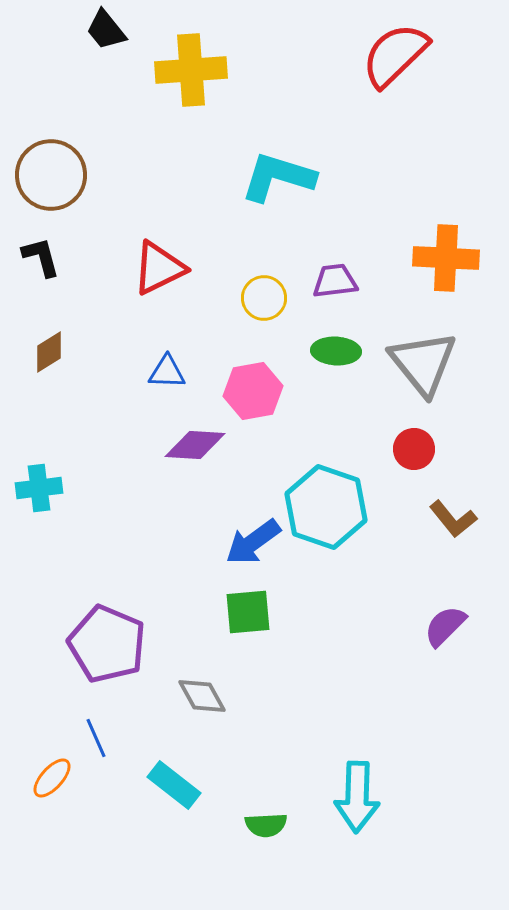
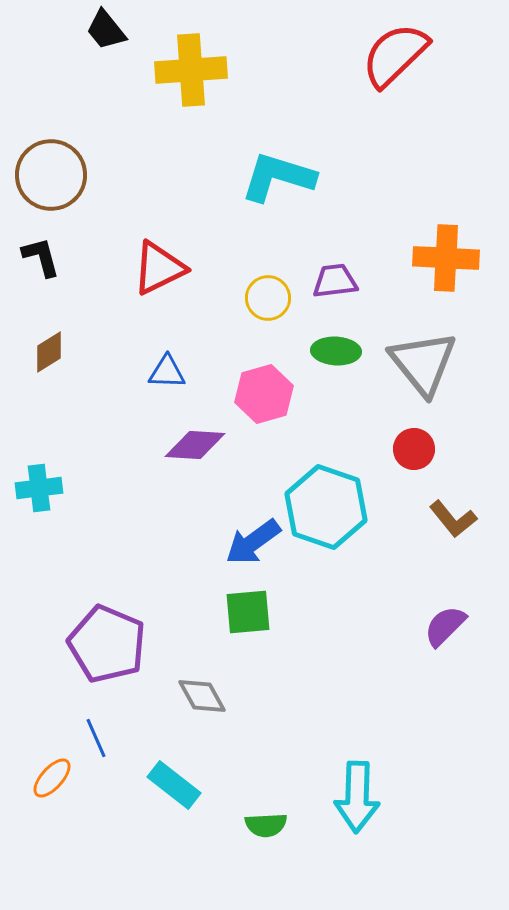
yellow circle: moved 4 px right
pink hexagon: moved 11 px right, 3 px down; rotated 6 degrees counterclockwise
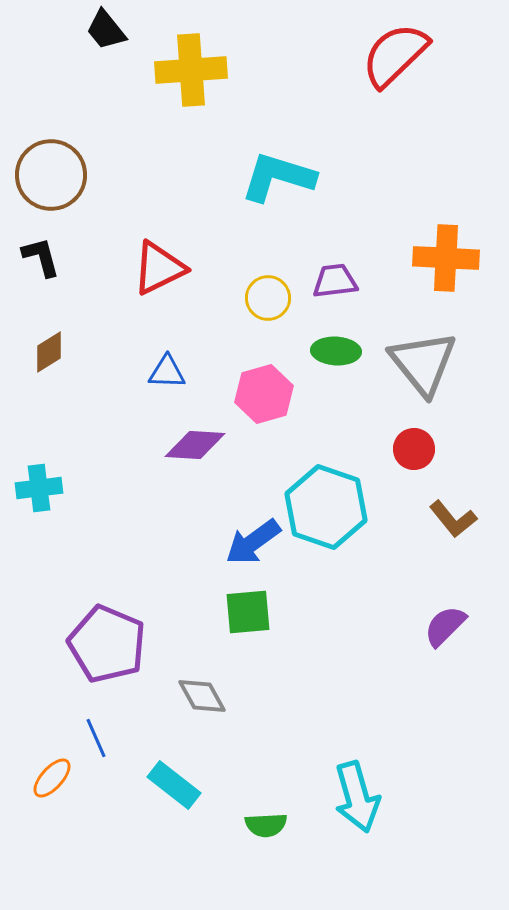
cyan arrow: rotated 18 degrees counterclockwise
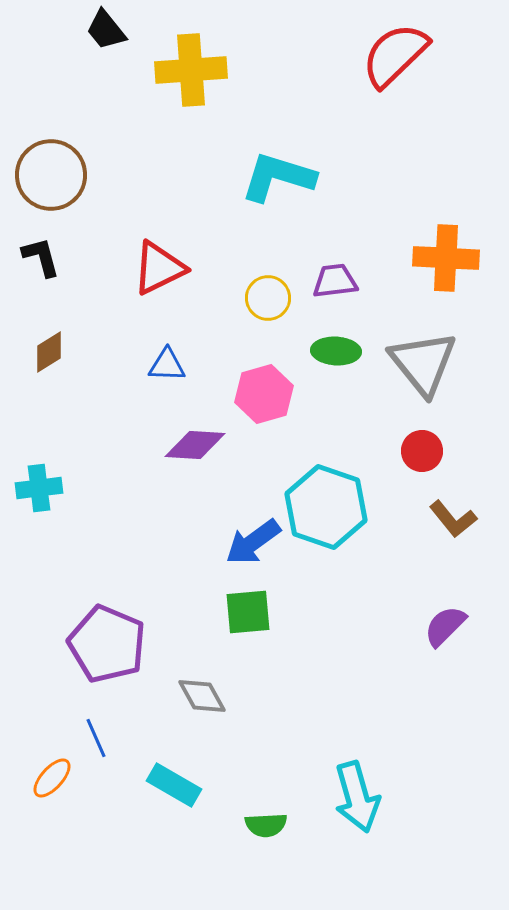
blue triangle: moved 7 px up
red circle: moved 8 px right, 2 px down
cyan rectangle: rotated 8 degrees counterclockwise
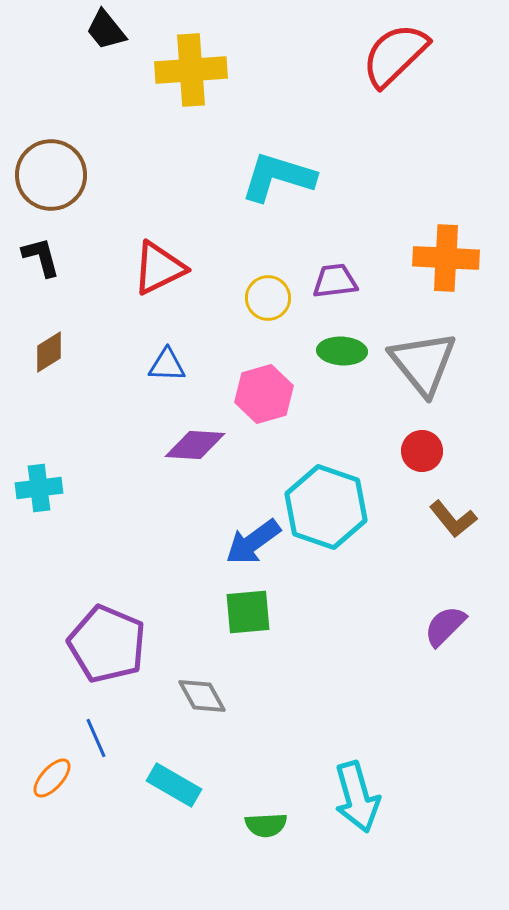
green ellipse: moved 6 px right
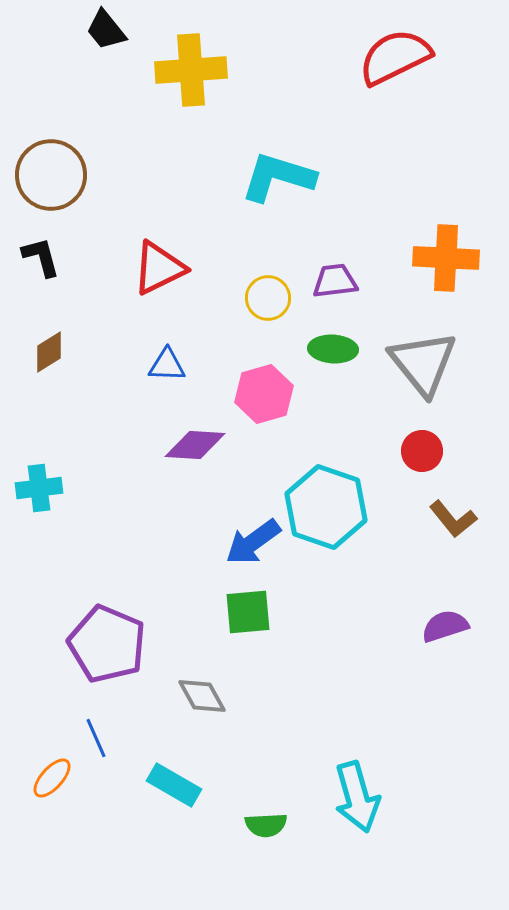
red semicircle: moved 2 px down; rotated 18 degrees clockwise
green ellipse: moved 9 px left, 2 px up
purple semicircle: rotated 27 degrees clockwise
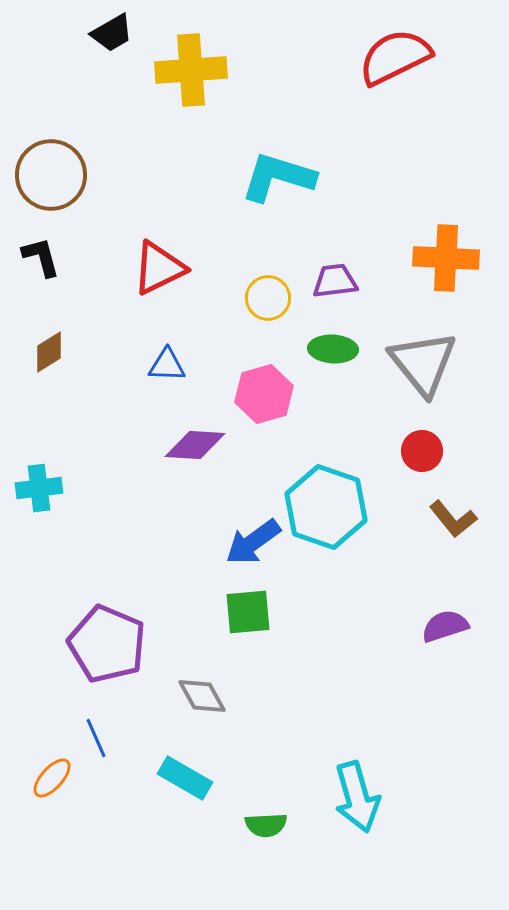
black trapezoid: moved 6 px right, 3 px down; rotated 81 degrees counterclockwise
cyan rectangle: moved 11 px right, 7 px up
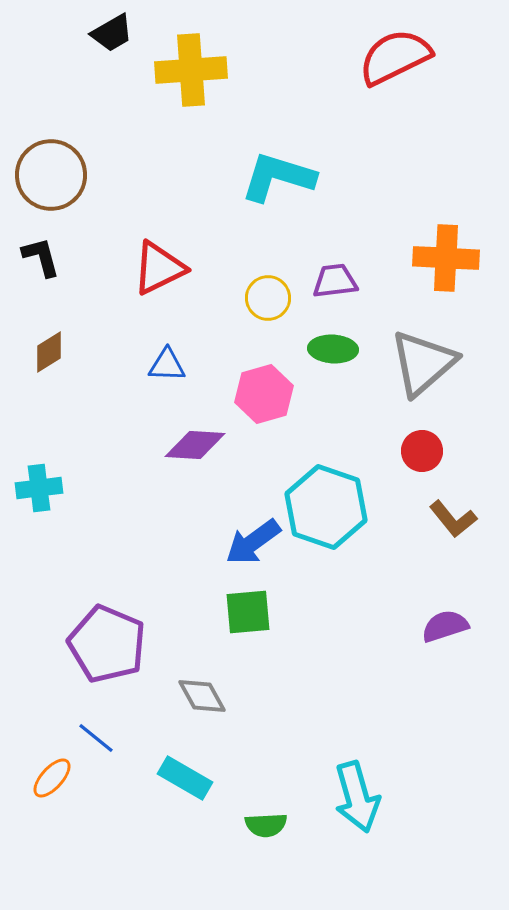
gray triangle: rotated 28 degrees clockwise
blue line: rotated 27 degrees counterclockwise
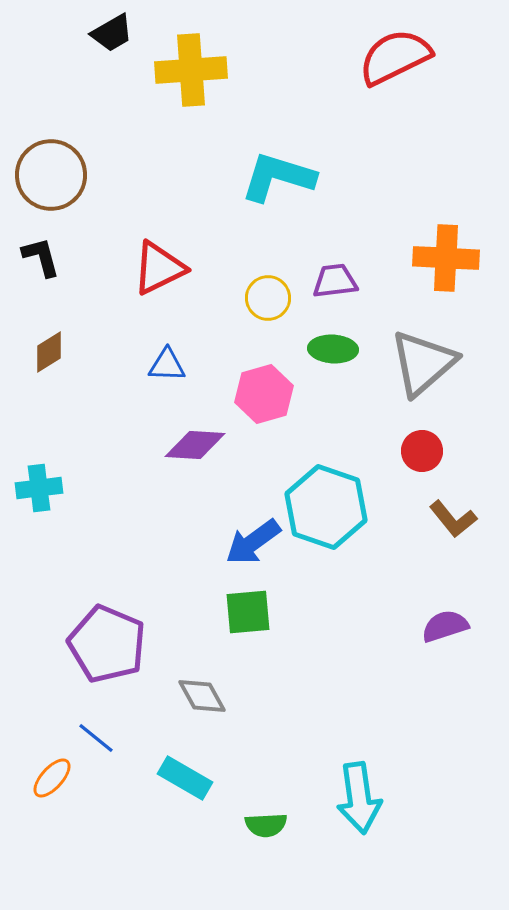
cyan arrow: moved 2 px right, 1 px down; rotated 8 degrees clockwise
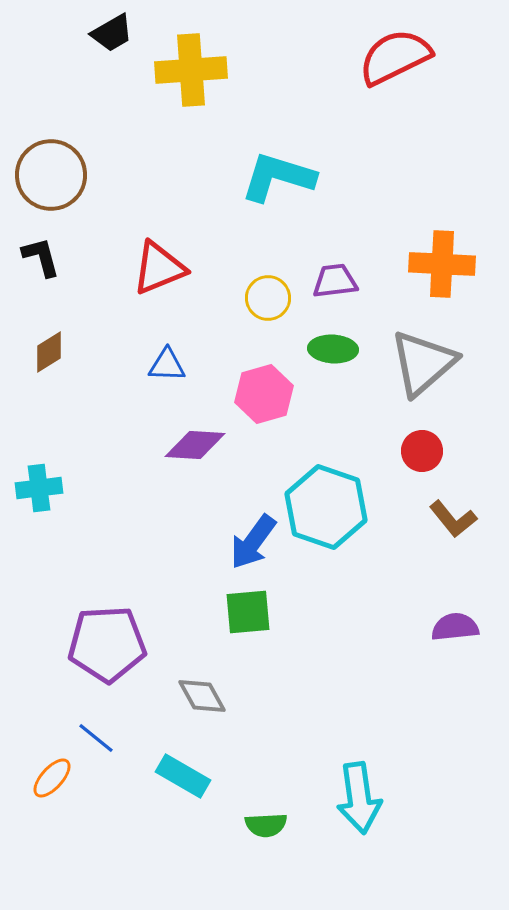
orange cross: moved 4 px left, 6 px down
red triangle: rotated 4 degrees clockwise
blue arrow: rotated 18 degrees counterclockwise
purple semicircle: moved 10 px right, 1 px down; rotated 12 degrees clockwise
purple pentagon: rotated 26 degrees counterclockwise
cyan rectangle: moved 2 px left, 2 px up
